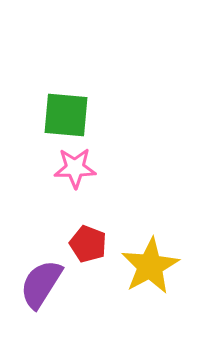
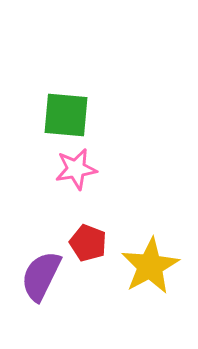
pink star: moved 1 px right, 1 px down; rotated 9 degrees counterclockwise
red pentagon: moved 1 px up
purple semicircle: moved 8 px up; rotated 6 degrees counterclockwise
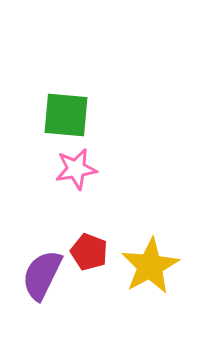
red pentagon: moved 1 px right, 9 px down
purple semicircle: moved 1 px right, 1 px up
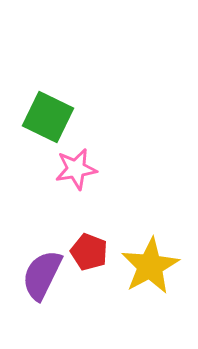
green square: moved 18 px left, 2 px down; rotated 21 degrees clockwise
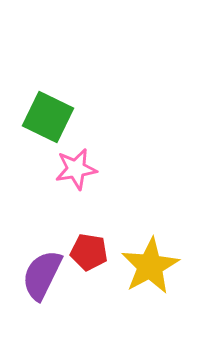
red pentagon: rotated 12 degrees counterclockwise
